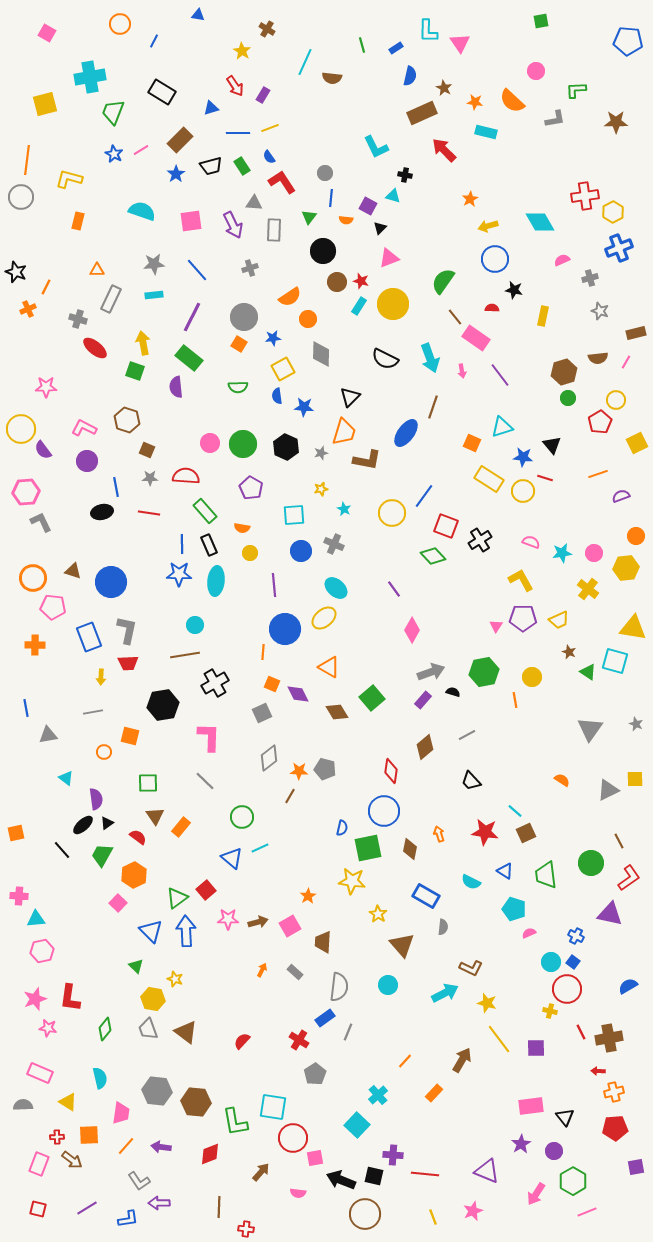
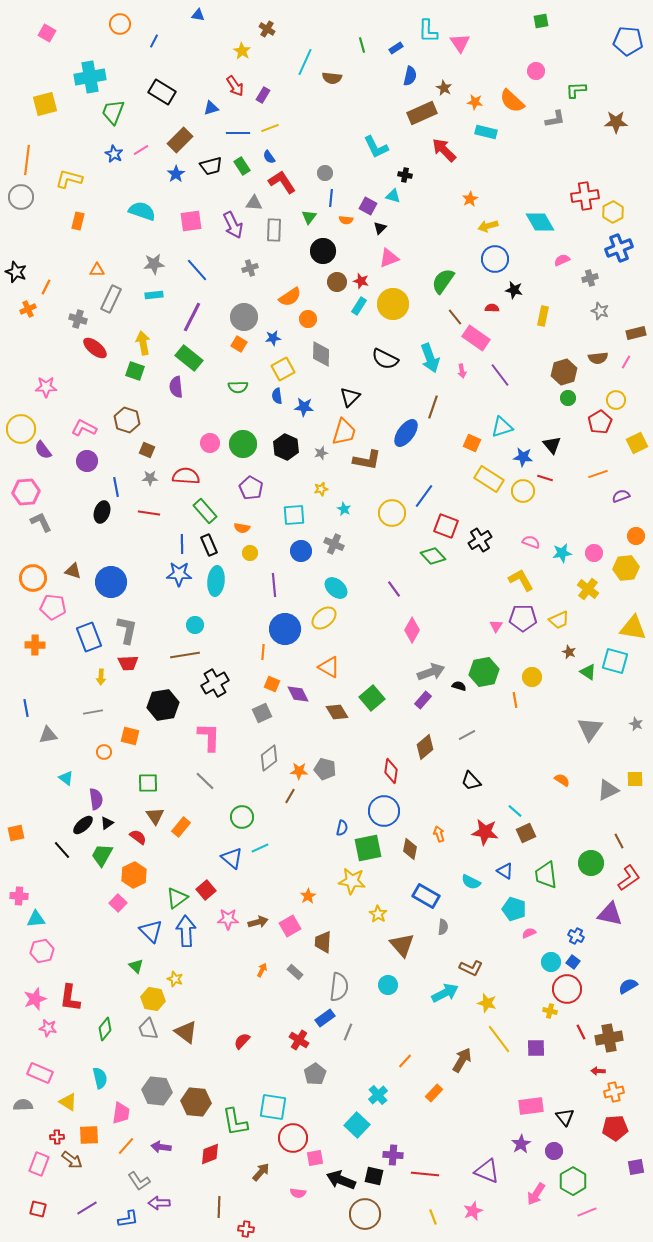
black ellipse at (102, 512): rotated 60 degrees counterclockwise
black semicircle at (453, 692): moved 6 px right, 6 px up
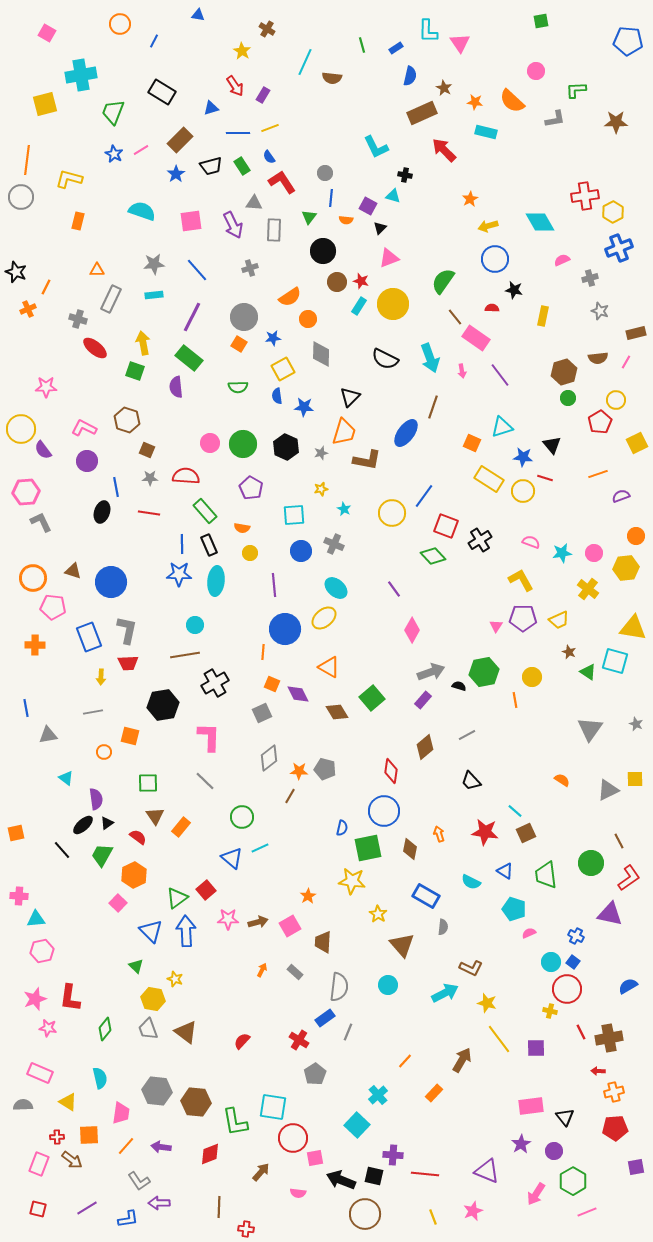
cyan cross at (90, 77): moved 9 px left, 2 px up
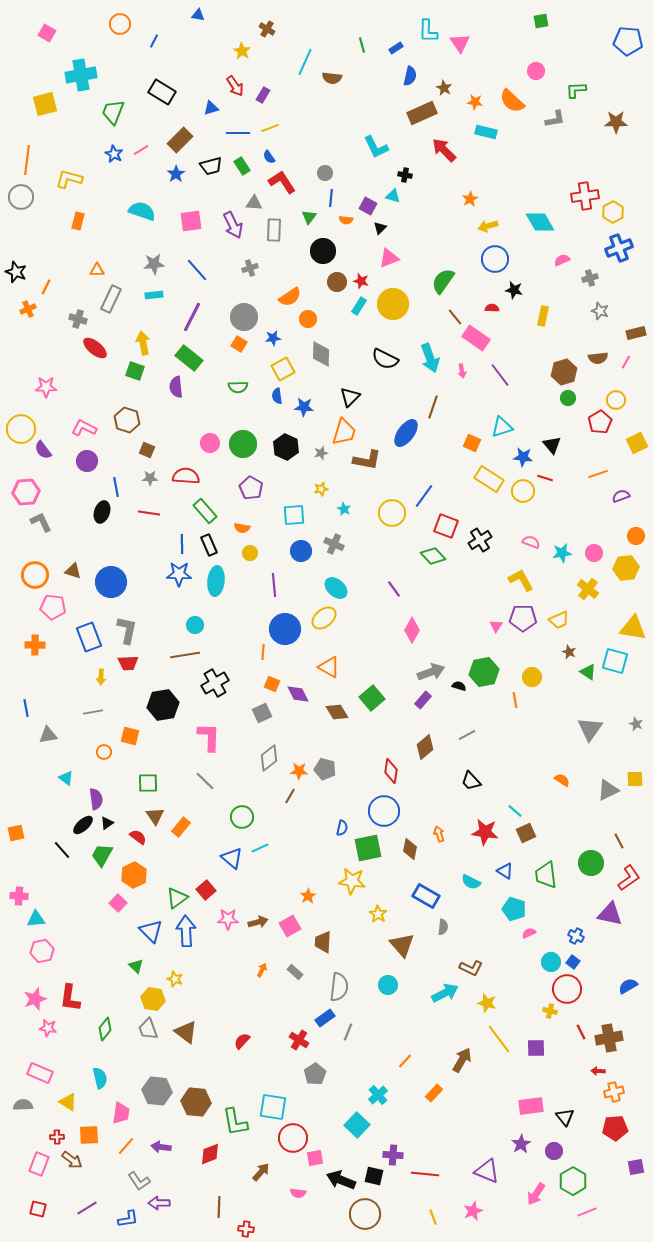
orange circle at (33, 578): moved 2 px right, 3 px up
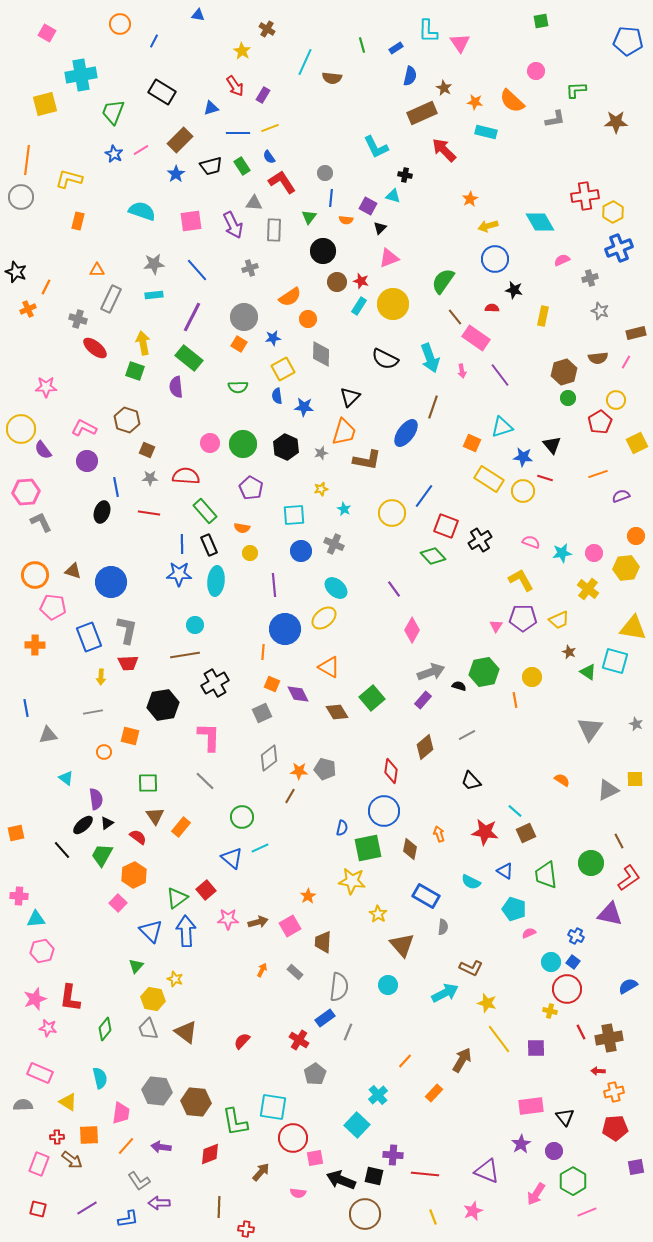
green triangle at (136, 966): rotated 28 degrees clockwise
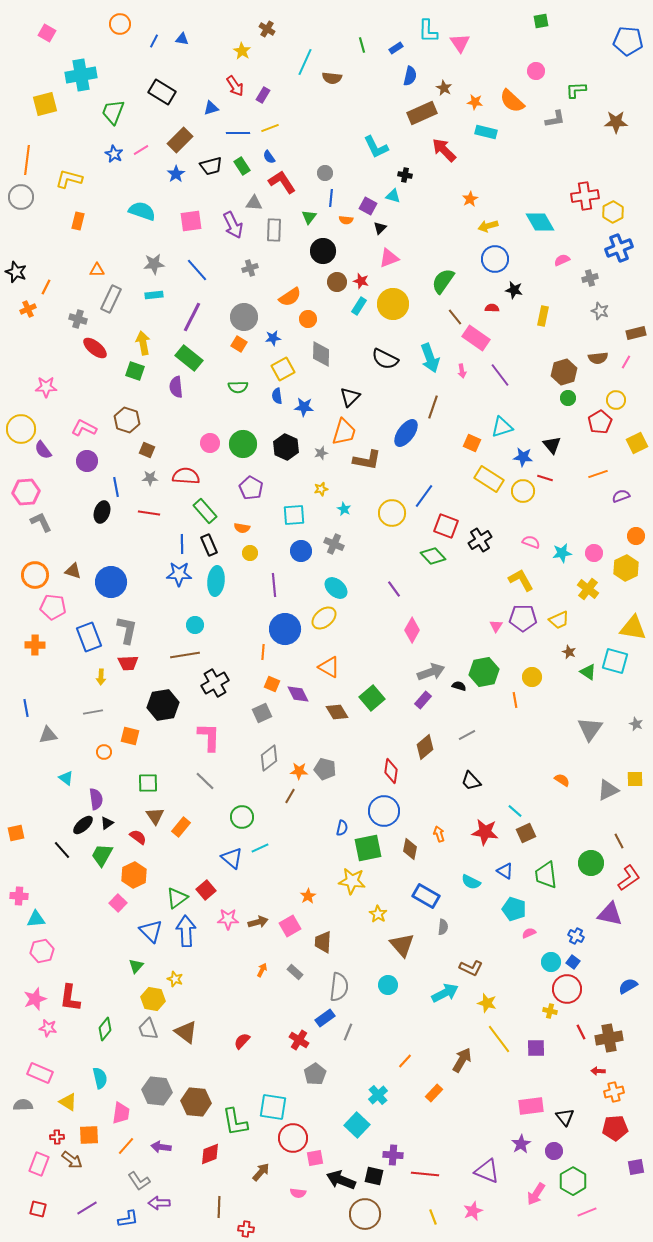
blue triangle at (198, 15): moved 16 px left, 24 px down
yellow hexagon at (626, 568): rotated 20 degrees counterclockwise
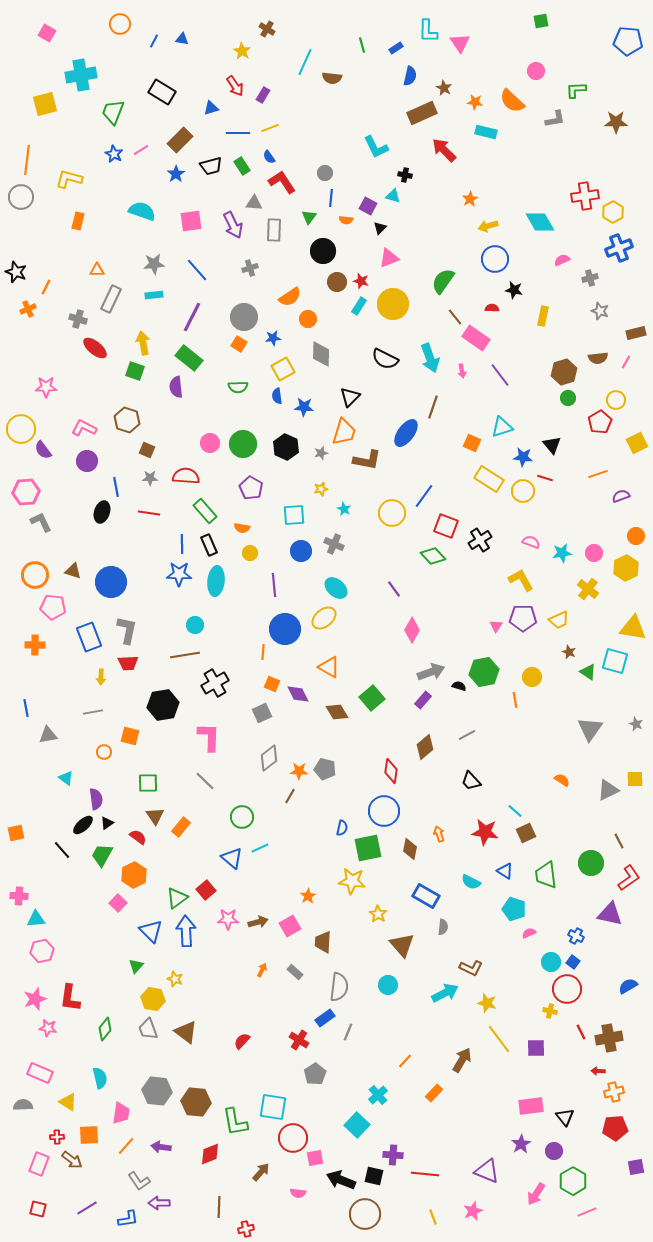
red cross at (246, 1229): rotated 21 degrees counterclockwise
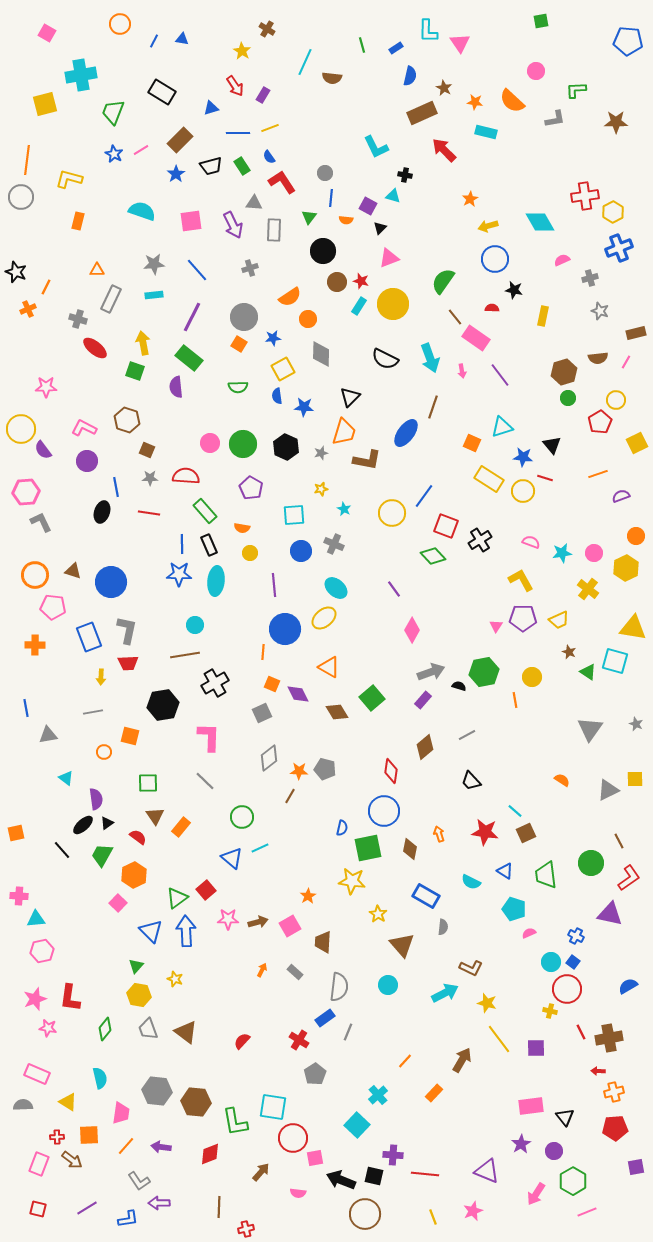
yellow hexagon at (153, 999): moved 14 px left, 4 px up
pink rectangle at (40, 1073): moved 3 px left, 1 px down
